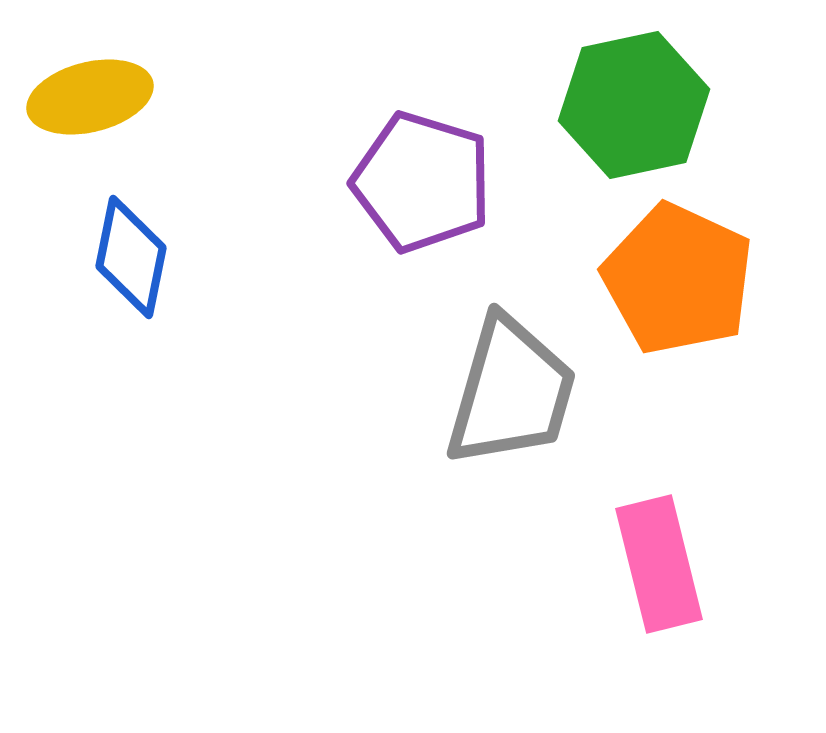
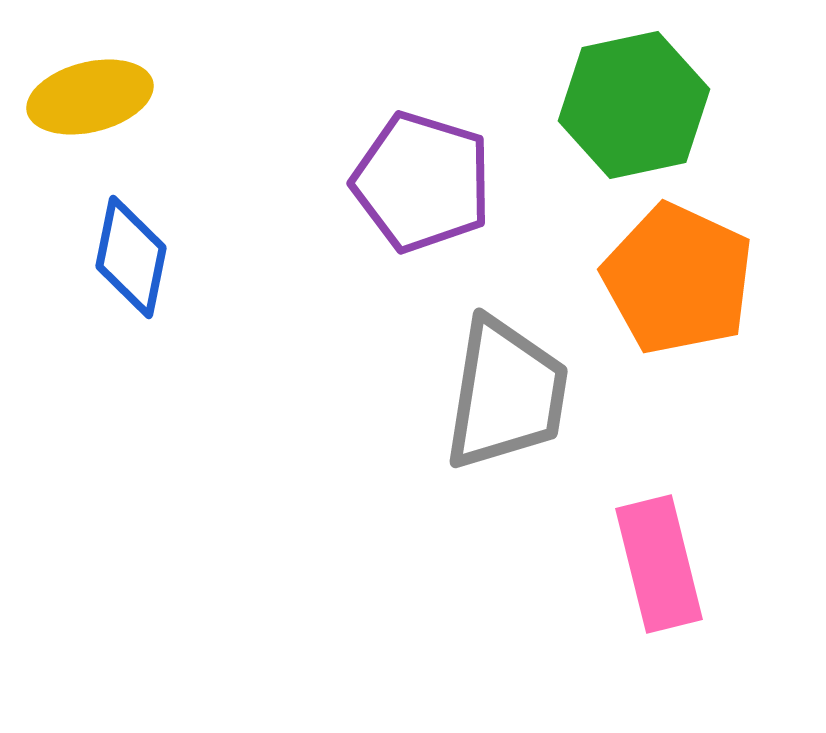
gray trapezoid: moved 5 px left, 2 px down; rotated 7 degrees counterclockwise
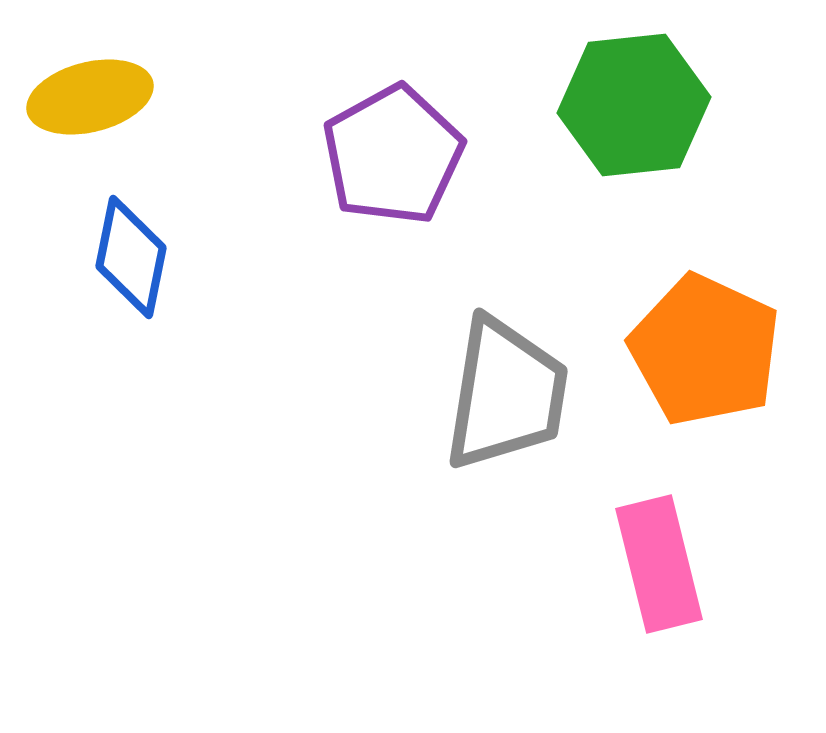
green hexagon: rotated 6 degrees clockwise
purple pentagon: moved 29 px left, 27 px up; rotated 26 degrees clockwise
orange pentagon: moved 27 px right, 71 px down
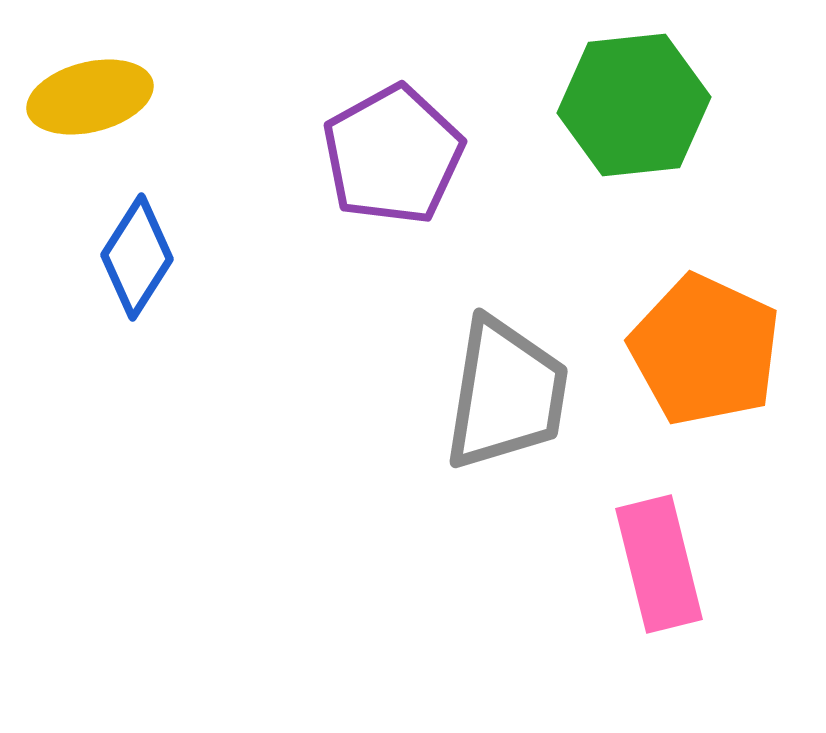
blue diamond: moved 6 px right; rotated 21 degrees clockwise
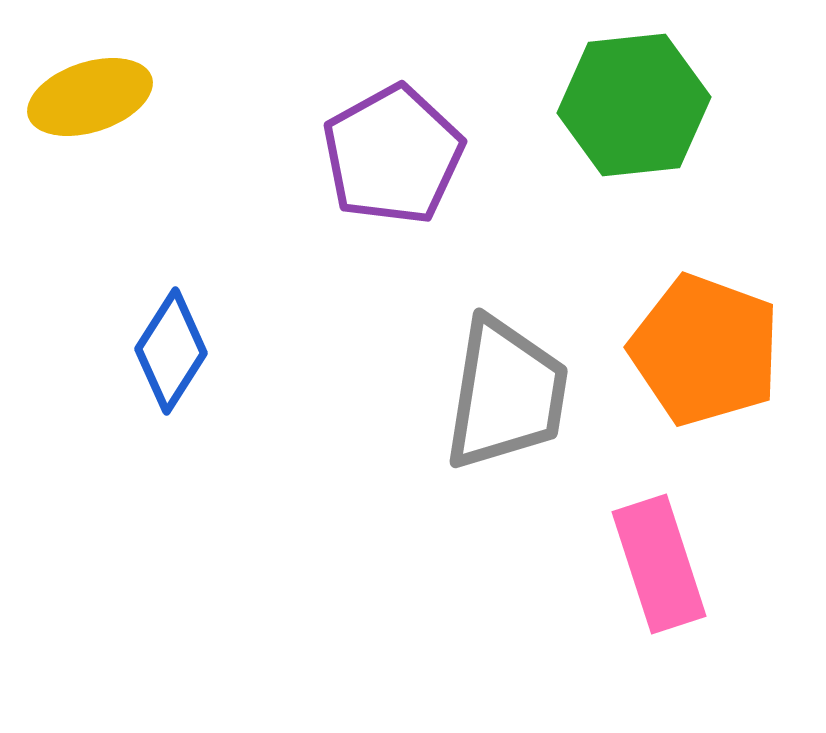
yellow ellipse: rotated 4 degrees counterclockwise
blue diamond: moved 34 px right, 94 px down
orange pentagon: rotated 5 degrees counterclockwise
pink rectangle: rotated 4 degrees counterclockwise
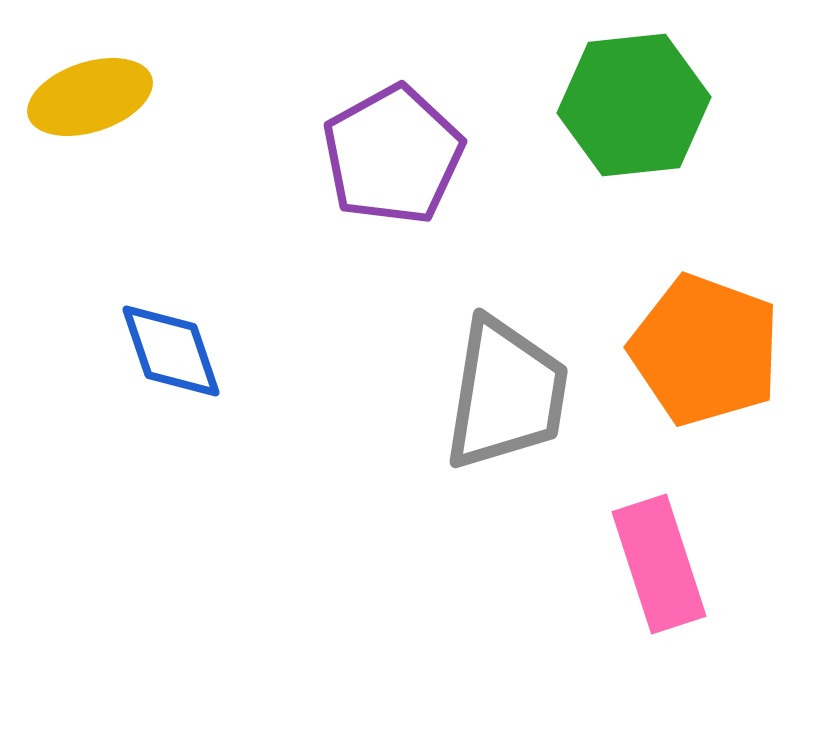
blue diamond: rotated 51 degrees counterclockwise
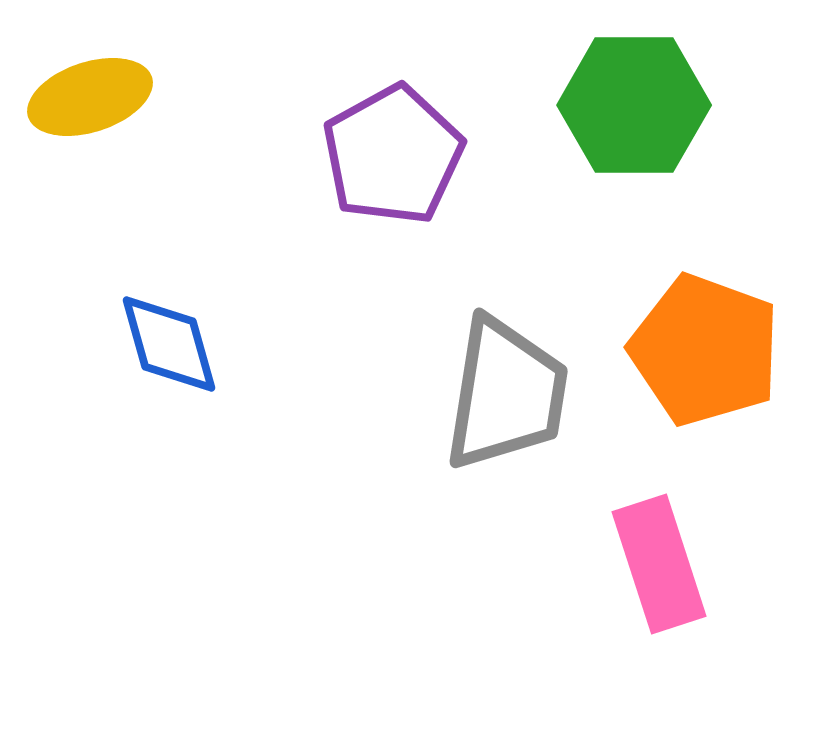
green hexagon: rotated 6 degrees clockwise
blue diamond: moved 2 px left, 7 px up; rotated 3 degrees clockwise
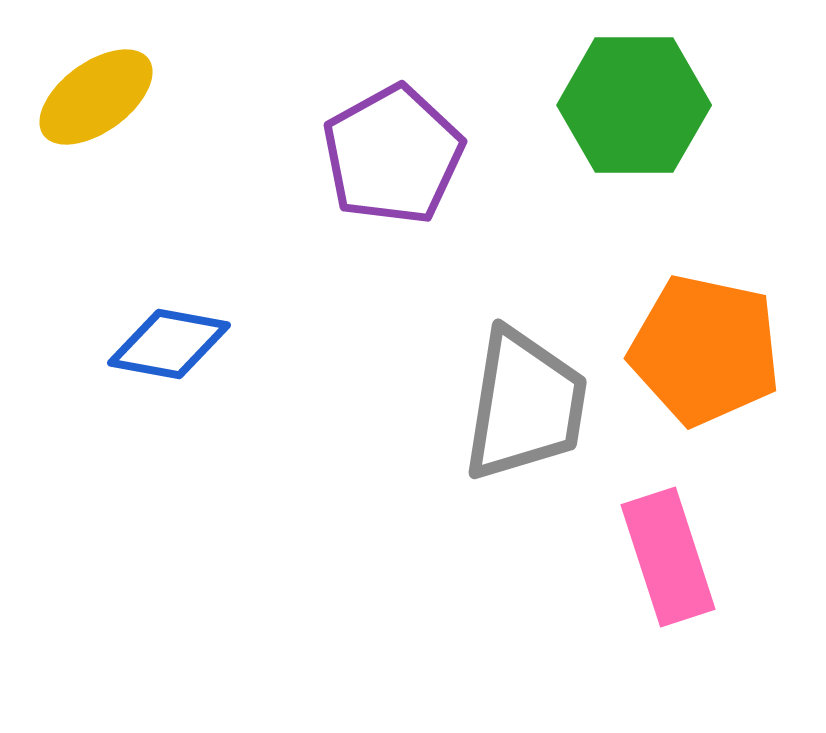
yellow ellipse: moved 6 px right; rotated 18 degrees counterclockwise
blue diamond: rotated 64 degrees counterclockwise
orange pentagon: rotated 8 degrees counterclockwise
gray trapezoid: moved 19 px right, 11 px down
pink rectangle: moved 9 px right, 7 px up
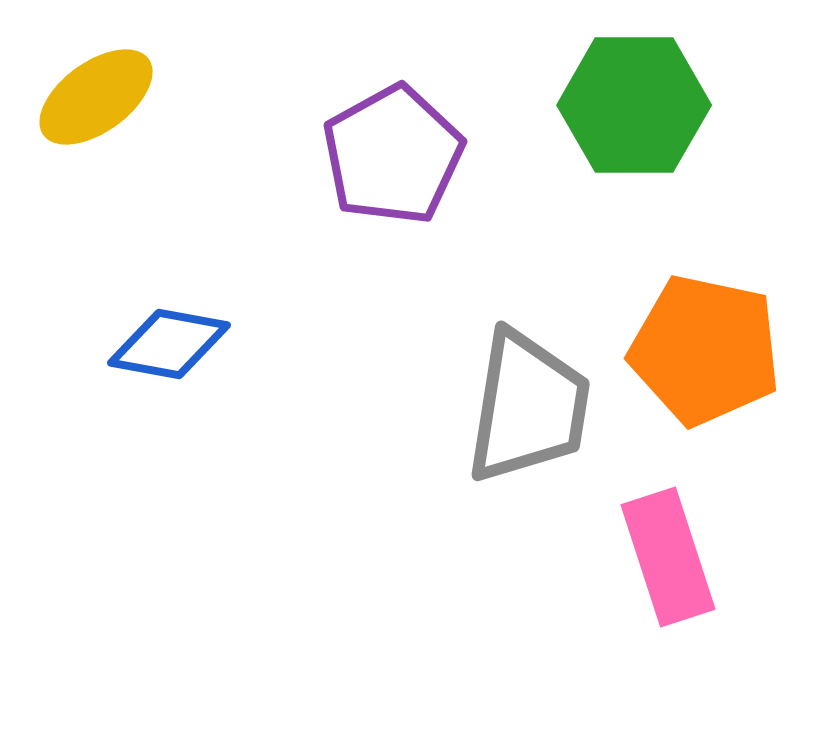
gray trapezoid: moved 3 px right, 2 px down
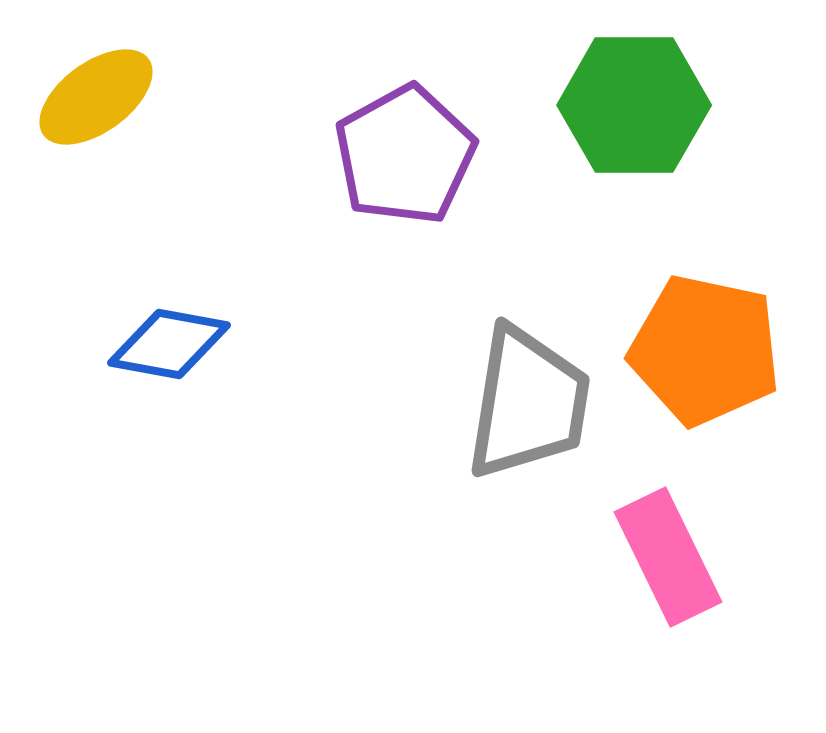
purple pentagon: moved 12 px right
gray trapezoid: moved 4 px up
pink rectangle: rotated 8 degrees counterclockwise
